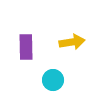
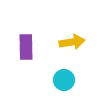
cyan circle: moved 11 px right
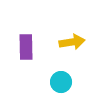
cyan circle: moved 3 px left, 2 px down
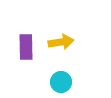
yellow arrow: moved 11 px left
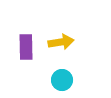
cyan circle: moved 1 px right, 2 px up
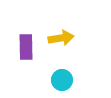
yellow arrow: moved 4 px up
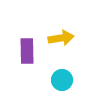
purple rectangle: moved 1 px right, 4 px down
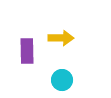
yellow arrow: rotated 10 degrees clockwise
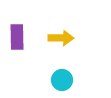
purple rectangle: moved 10 px left, 14 px up
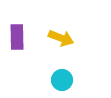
yellow arrow: rotated 20 degrees clockwise
